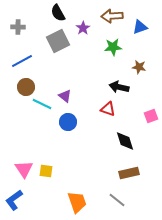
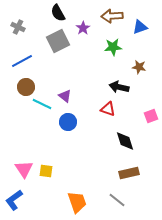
gray cross: rotated 24 degrees clockwise
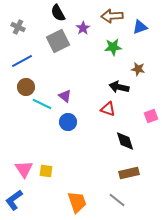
brown star: moved 1 px left, 2 px down
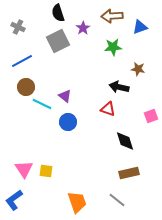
black semicircle: rotated 12 degrees clockwise
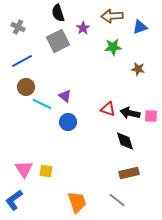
black arrow: moved 11 px right, 26 px down
pink square: rotated 24 degrees clockwise
